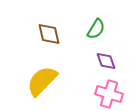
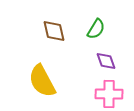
brown diamond: moved 5 px right, 3 px up
yellow semicircle: rotated 72 degrees counterclockwise
pink cross: rotated 16 degrees counterclockwise
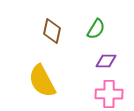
brown diamond: moved 2 px left; rotated 25 degrees clockwise
purple diamond: rotated 70 degrees counterclockwise
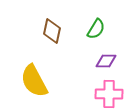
yellow semicircle: moved 8 px left
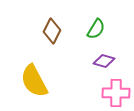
brown diamond: rotated 15 degrees clockwise
purple diamond: moved 2 px left; rotated 15 degrees clockwise
pink cross: moved 7 px right, 1 px up
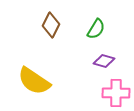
brown diamond: moved 1 px left, 6 px up
yellow semicircle: rotated 28 degrees counterclockwise
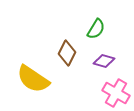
brown diamond: moved 16 px right, 28 px down
yellow semicircle: moved 1 px left, 2 px up
pink cross: rotated 28 degrees clockwise
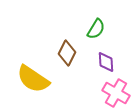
purple diamond: moved 2 px right, 1 px down; rotated 70 degrees clockwise
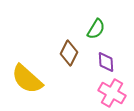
brown diamond: moved 2 px right
yellow semicircle: moved 6 px left; rotated 8 degrees clockwise
pink cross: moved 4 px left
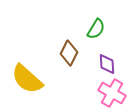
purple diamond: moved 1 px right, 2 px down
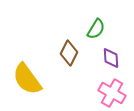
purple diamond: moved 4 px right, 6 px up
yellow semicircle: rotated 12 degrees clockwise
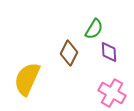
green semicircle: moved 2 px left
purple diamond: moved 2 px left, 6 px up
yellow semicircle: rotated 60 degrees clockwise
